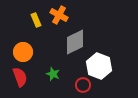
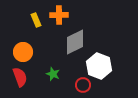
orange cross: rotated 30 degrees counterclockwise
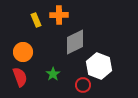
green star: rotated 16 degrees clockwise
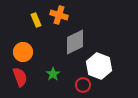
orange cross: rotated 18 degrees clockwise
